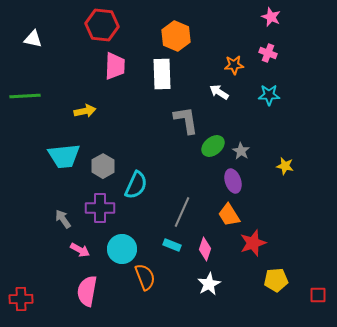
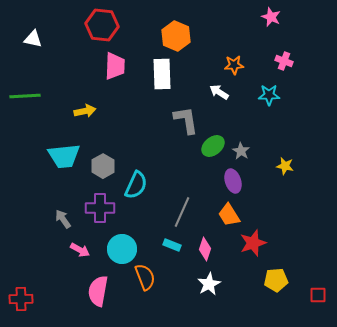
pink cross: moved 16 px right, 8 px down
pink semicircle: moved 11 px right
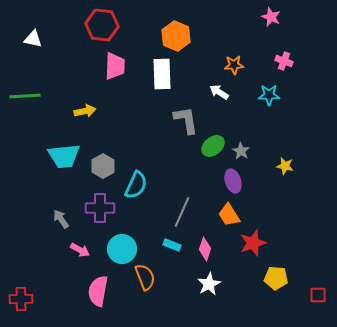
gray arrow: moved 2 px left
yellow pentagon: moved 2 px up; rotated 10 degrees clockwise
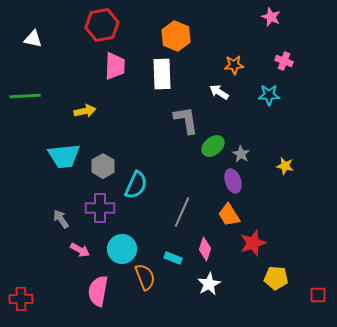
red hexagon: rotated 16 degrees counterclockwise
gray star: moved 3 px down
cyan rectangle: moved 1 px right, 13 px down
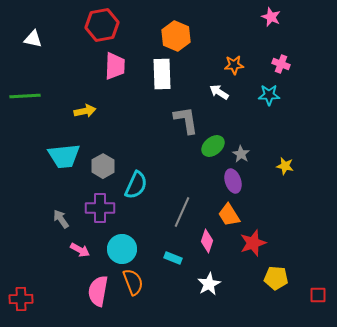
pink cross: moved 3 px left, 3 px down
pink diamond: moved 2 px right, 8 px up
orange semicircle: moved 12 px left, 5 px down
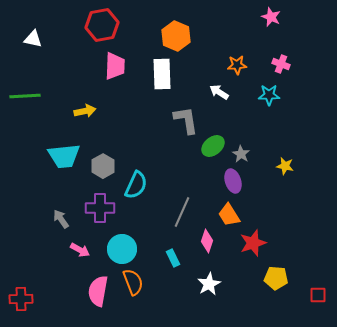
orange star: moved 3 px right
cyan rectangle: rotated 42 degrees clockwise
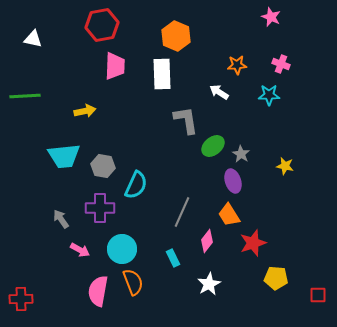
gray hexagon: rotated 20 degrees counterclockwise
pink diamond: rotated 20 degrees clockwise
